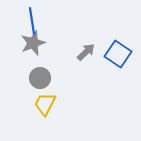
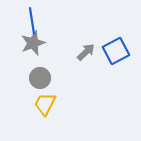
blue square: moved 2 px left, 3 px up; rotated 28 degrees clockwise
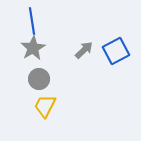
gray star: moved 5 px down; rotated 10 degrees counterclockwise
gray arrow: moved 2 px left, 2 px up
gray circle: moved 1 px left, 1 px down
yellow trapezoid: moved 2 px down
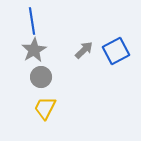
gray star: moved 1 px right, 2 px down
gray circle: moved 2 px right, 2 px up
yellow trapezoid: moved 2 px down
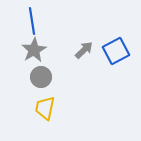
yellow trapezoid: rotated 15 degrees counterclockwise
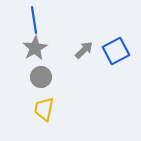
blue line: moved 2 px right, 1 px up
gray star: moved 1 px right, 2 px up
yellow trapezoid: moved 1 px left, 1 px down
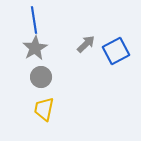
gray arrow: moved 2 px right, 6 px up
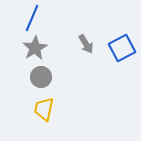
blue line: moved 2 px left, 2 px up; rotated 32 degrees clockwise
gray arrow: rotated 102 degrees clockwise
blue square: moved 6 px right, 3 px up
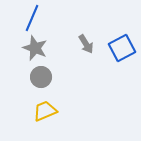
gray star: rotated 20 degrees counterclockwise
yellow trapezoid: moved 1 px right, 2 px down; rotated 55 degrees clockwise
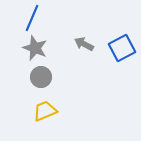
gray arrow: moved 2 px left; rotated 150 degrees clockwise
